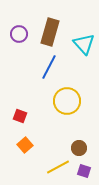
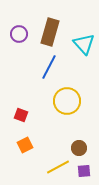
red square: moved 1 px right, 1 px up
orange square: rotated 14 degrees clockwise
purple square: rotated 24 degrees counterclockwise
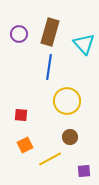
blue line: rotated 20 degrees counterclockwise
red square: rotated 16 degrees counterclockwise
brown circle: moved 9 px left, 11 px up
yellow line: moved 8 px left, 8 px up
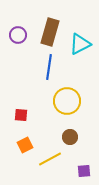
purple circle: moved 1 px left, 1 px down
cyan triangle: moved 4 px left; rotated 45 degrees clockwise
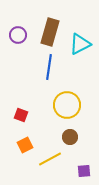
yellow circle: moved 4 px down
red square: rotated 16 degrees clockwise
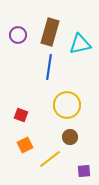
cyan triangle: rotated 15 degrees clockwise
yellow line: rotated 10 degrees counterclockwise
